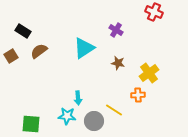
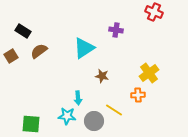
purple cross: rotated 24 degrees counterclockwise
brown star: moved 16 px left, 13 px down
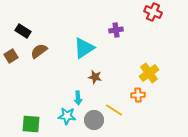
red cross: moved 1 px left
purple cross: rotated 16 degrees counterclockwise
brown star: moved 7 px left, 1 px down
gray circle: moved 1 px up
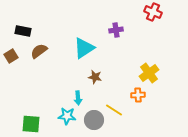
black rectangle: rotated 21 degrees counterclockwise
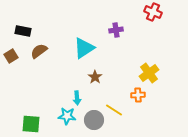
brown star: rotated 24 degrees clockwise
cyan arrow: moved 1 px left
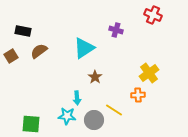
red cross: moved 3 px down
purple cross: rotated 24 degrees clockwise
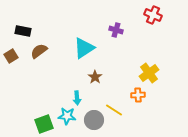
green square: moved 13 px right; rotated 24 degrees counterclockwise
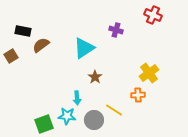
brown semicircle: moved 2 px right, 6 px up
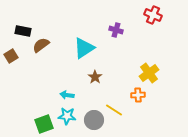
cyan arrow: moved 10 px left, 3 px up; rotated 104 degrees clockwise
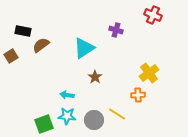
yellow line: moved 3 px right, 4 px down
